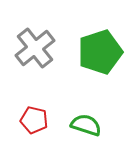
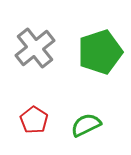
red pentagon: rotated 20 degrees clockwise
green semicircle: rotated 44 degrees counterclockwise
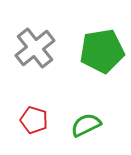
green pentagon: moved 2 px right, 1 px up; rotated 9 degrees clockwise
red pentagon: rotated 16 degrees counterclockwise
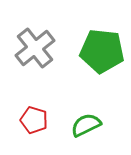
green pentagon: rotated 15 degrees clockwise
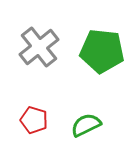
gray cross: moved 4 px right, 1 px up
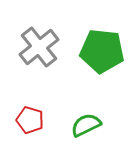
red pentagon: moved 4 px left
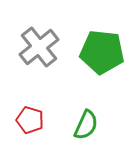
green pentagon: moved 1 px down
green semicircle: rotated 140 degrees clockwise
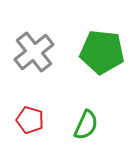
gray cross: moved 5 px left, 5 px down
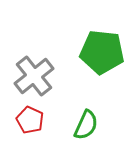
gray cross: moved 24 px down
red pentagon: rotated 8 degrees clockwise
